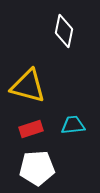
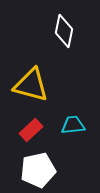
yellow triangle: moved 3 px right, 1 px up
red rectangle: moved 1 px down; rotated 25 degrees counterclockwise
white pentagon: moved 1 px right, 2 px down; rotated 8 degrees counterclockwise
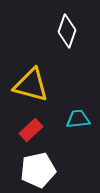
white diamond: moved 3 px right; rotated 8 degrees clockwise
cyan trapezoid: moved 5 px right, 6 px up
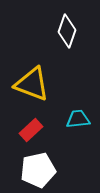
yellow triangle: moved 1 px right, 1 px up; rotated 6 degrees clockwise
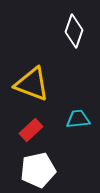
white diamond: moved 7 px right
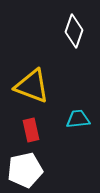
yellow triangle: moved 2 px down
red rectangle: rotated 60 degrees counterclockwise
white pentagon: moved 13 px left
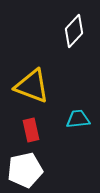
white diamond: rotated 24 degrees clockwise
